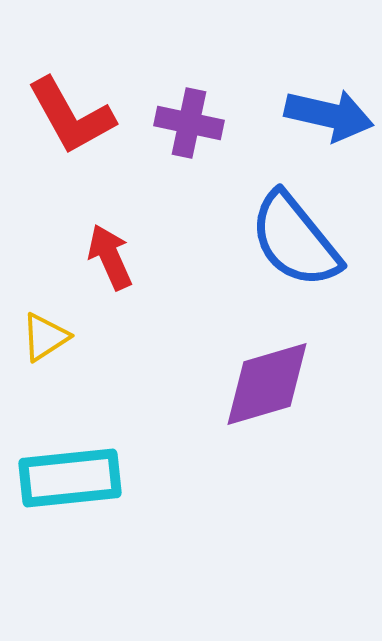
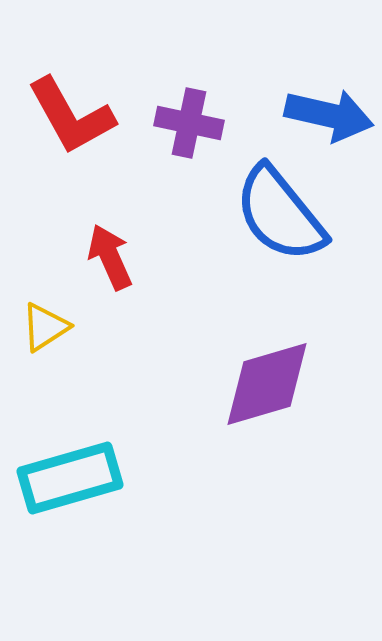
blue semicircle: moved 15 px left, 26 px up
yellow triangle: moved 10 px up
cyan rectangle: rotated 10 degrees counterclockwise
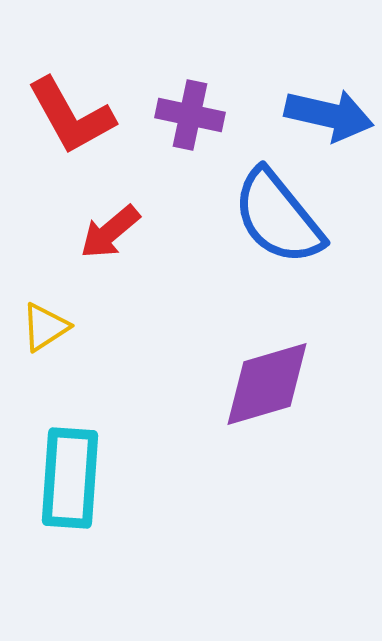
purple cross: moved 1 px right, 8 px up
blue semicircle: moved 2 px left, 3 px down
red arrow: moved 25 px up; rotated 106 degrees counterclockwise
cyan rectangle: rotated 70 degrees counterclockwise
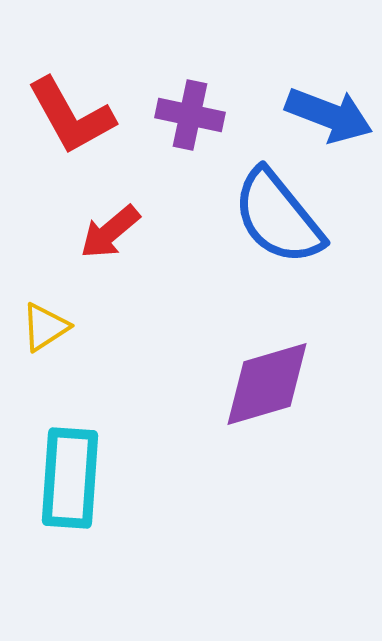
blue arrow: rotated 8 degrees clockwise
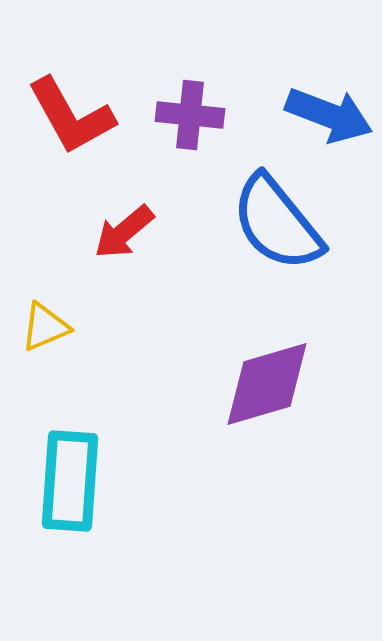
purple cross: rotated 6 degrees counterclockwise
blue semicircle: moved 1 px left, 6 px down
red arrow: moved 14 px right
yellow triangle: rotated 10 degrees clockwise
cyan rectangle: moved 3 px down
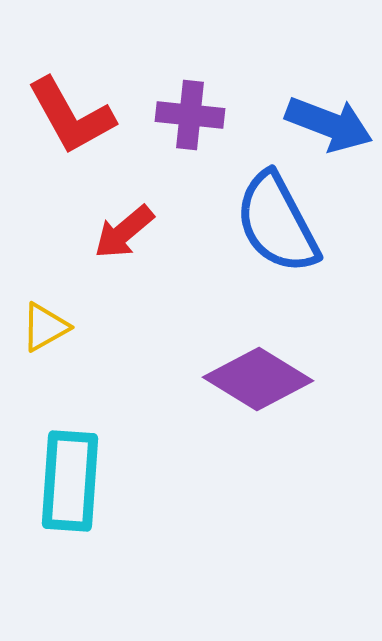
blue arrow: moved 9 px down
blue semicircle: rotated 11 degrees clockwise
yellow triangle: rotated 6 degrees counterclockwise
purple diamond: moved 9 px left, 5 px up; rotated 48 degrees clockwise
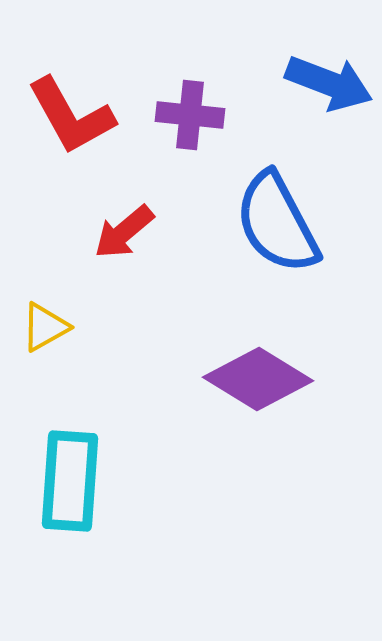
blue arrow: moved 41 px up
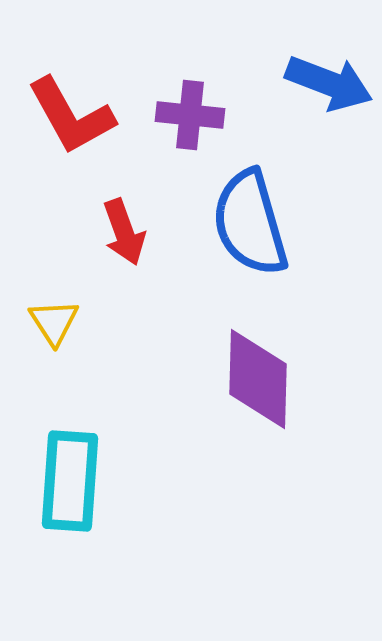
blue semicircle: moved 27 px left; rotated 12 degrees clockwise
red arrow: rotated 70 degrees counterclockwise
yellow triangle: moved 9 px right, 5 px up; rotated 34 degrees counterclockwise
purple diamond: rotated 60 degrees clockwise
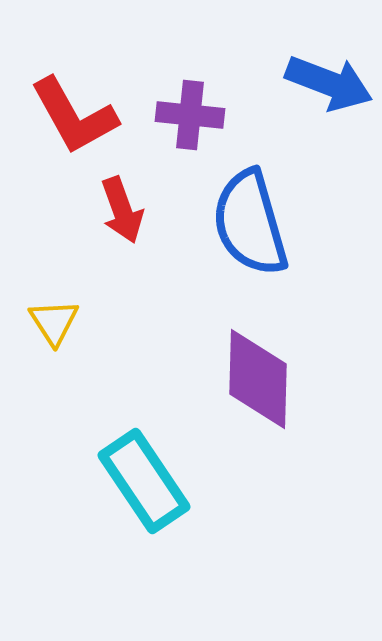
red L-shape: moved 3 px right
red arrow: moved 2 px left, 22 px up
cyan rectangle: moved 74 px right; rotated 38 degrees counterclockwise
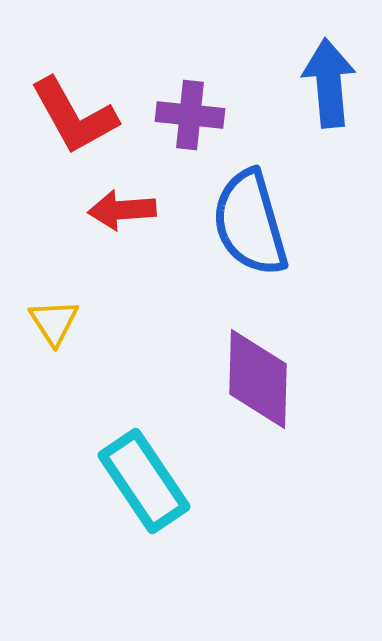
blue arrow: rotated 116 degrees counterclockwise
red arrow: rotated 106 degrees clockwise
